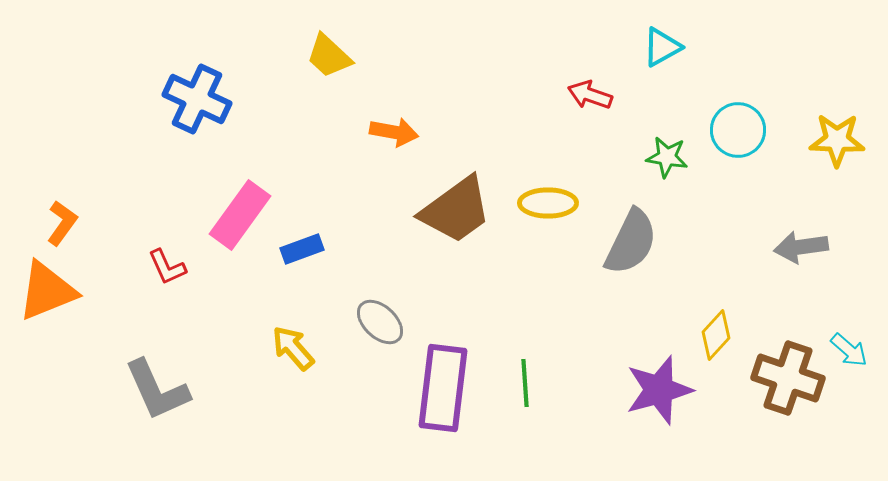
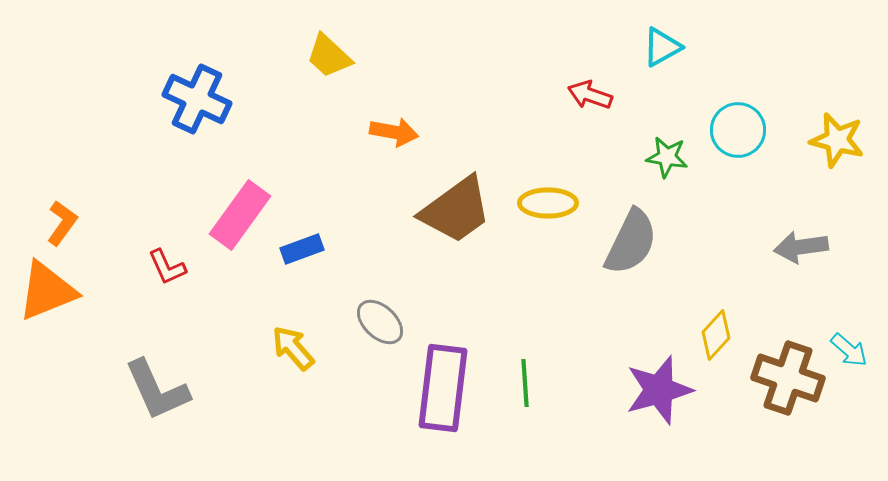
yellow star: rotated 12 degrees clockwise
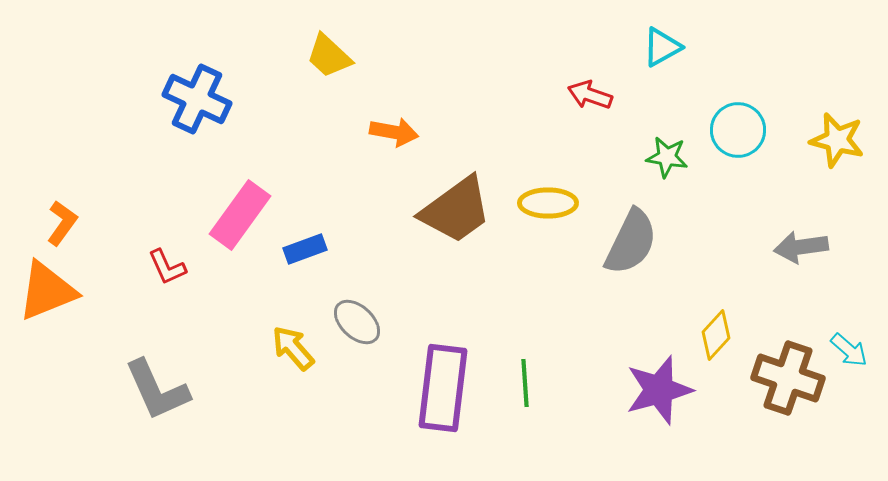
blue rectangle: moved 3 px right
gray ellipse: moved 23 px left
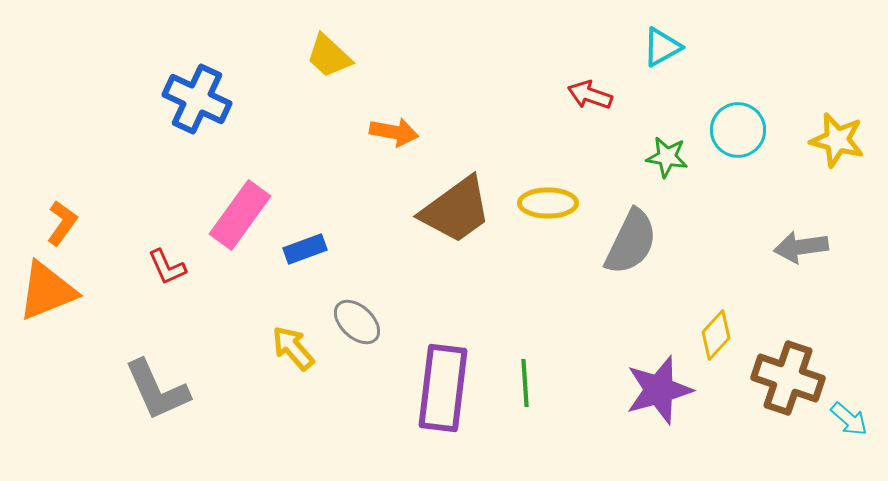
cyan arrow: moved 69 px down
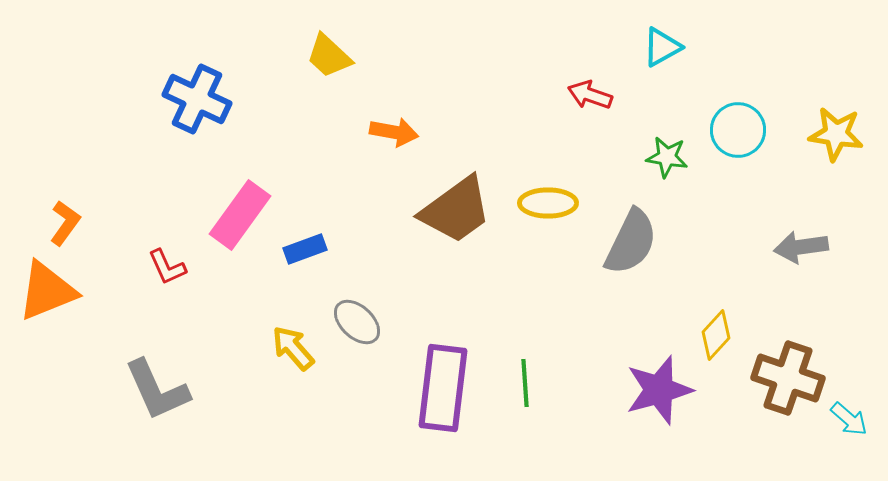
yellow star: moved 1 px left, 6 px up; rotated 6 degrees counterclockwise
orange L-shape: moved 3 px right
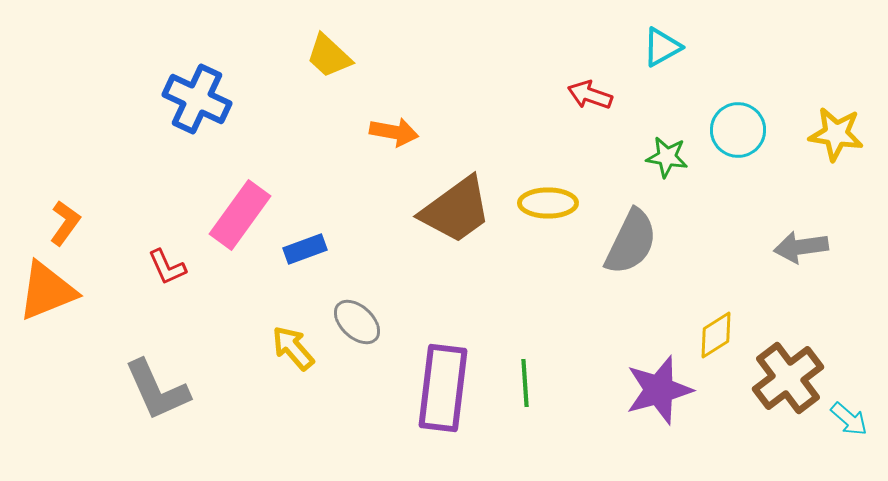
yellow diamond: rotated 15 degrees clockwise
brown cross: rotated 34 degrees clockwise
